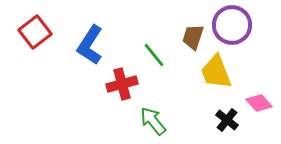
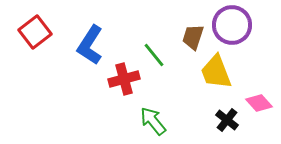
red cross: moved 2 px right, 5 px up
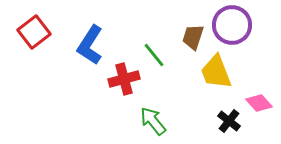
red square: moved 1 px left
black cross: moved 2 px right, 1 px down
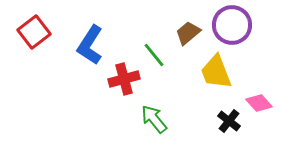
brown trapezoid: moved 5 px left, 4 px up; rotated 32 degrees clockwise
green arrow: moved 1 px right, 2 px up
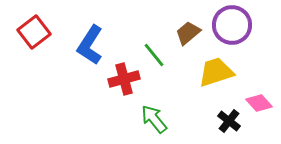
yellow trapezoid: rotated 93 degrees clockwise
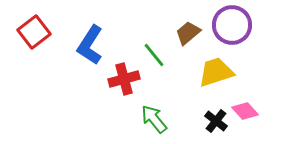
pink diamond: moved 14 px left, 8 px down
black cross: moved 13 px left
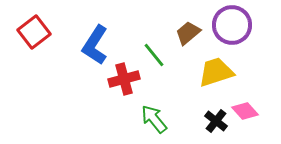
blue L-shape: moved 5 px right
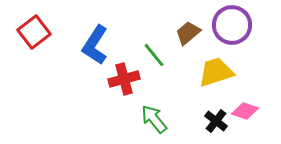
pink diamond: rotated 28 degrees counterclockwise
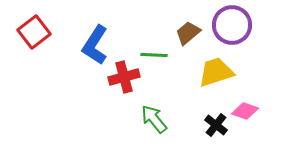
green line: rotated 48 degrees counterclockwise
red cross: moved 2 px up
black cross: moved 4 px down
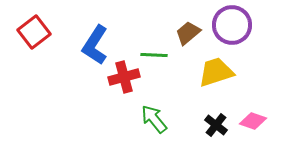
pink diamond: moved 8 px right, 10 px down
